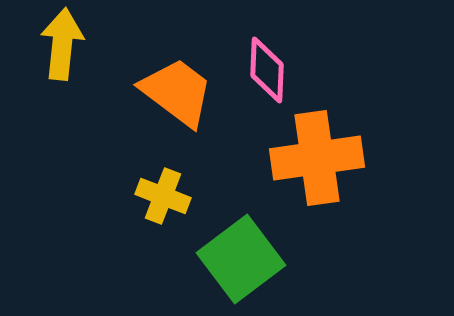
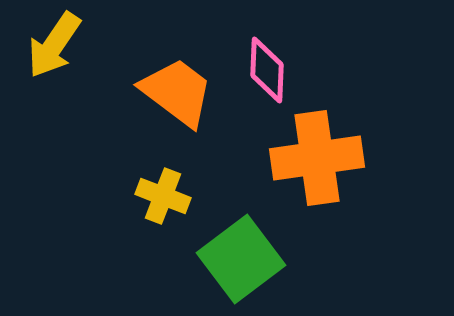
yellow arrow: moved 8 px left, 1 px down; rotated 152 degrees counterclockwise
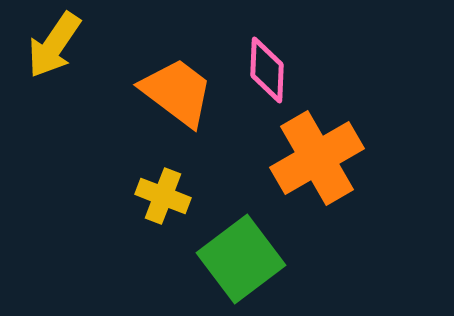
orange cross: rotated 22 degrees counterclockwise
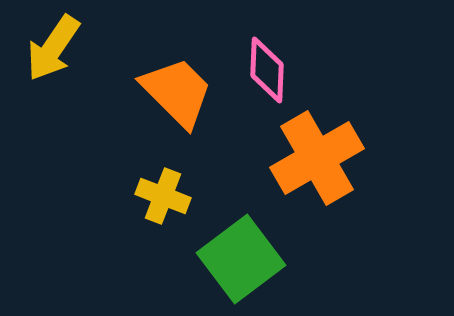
yellow arrow: moved 1 px left, 3 px down
orange trapezoid: rotated 8 degrees clockwise
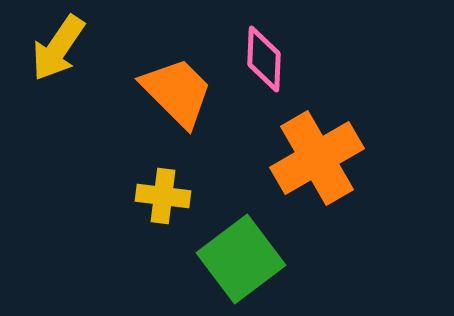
yellow arrow: moved 5 px right
pink diamond: moved 3 px left, 11 px up
yellow cross: rotated 14 degrees counterclockwise
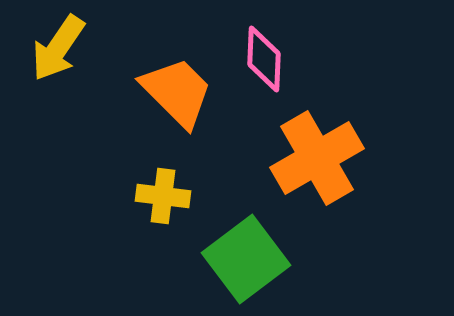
green square: moved 5 px right
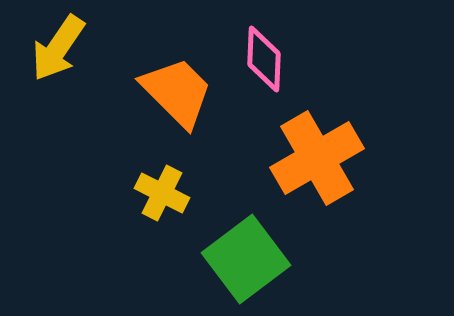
yellow cross: moved 1 px left, 3 px up; rotated 20 degrees clockwise
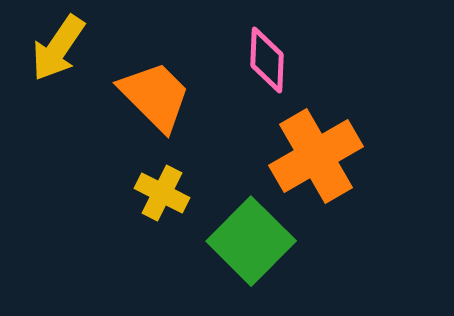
pink diamond: moved 3 px right, 1 px down
orange trapezoid: moved 22 px left, 4 px down
orange cross: moved 1 px left, 2 px up
green square: moved 5 px right, 18 px up; rotated 8 degrees counterclockwise
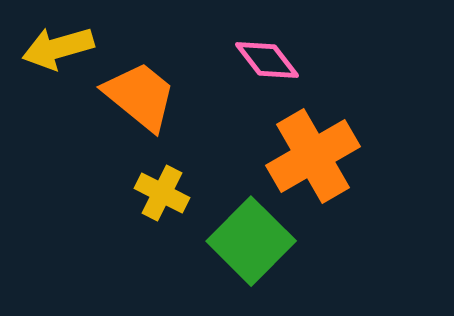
yellow arrow: rotated 40 degrees clockwise
pink diamond: rotated 40 degrees counterclockwise
orange trapezoid: moved 15 px left; rotated 6 degrees counterclockwise
orange cross: moved 3 px left
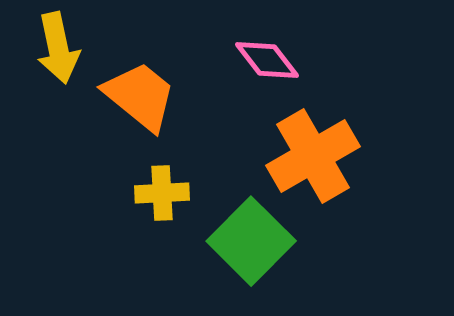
yellow arrow: rotated 86 degrees counterclockwise
yellow cross: rotated 30 degrees counterclockwise
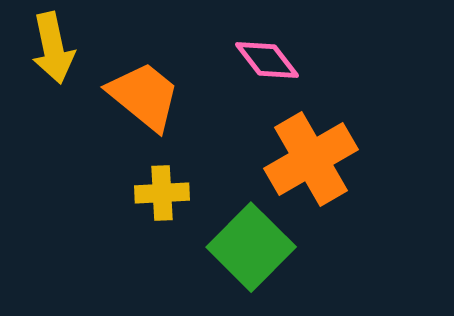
yellow arrow: moved 5 px left
orange trapezoid: moved 4 px right
orange cross: moved 2 px left, 3 px down
green square: moved 6 px down
